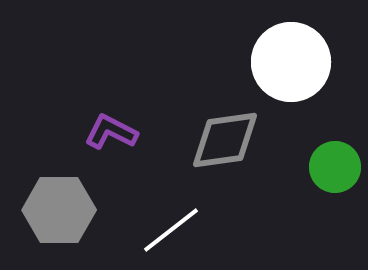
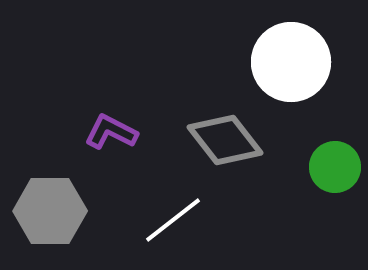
gray diamond: rotated 60 degrees clockwise
gray hexagon: moved 9 px left, 1 px down
white line: moved 2 px right, 10 px up
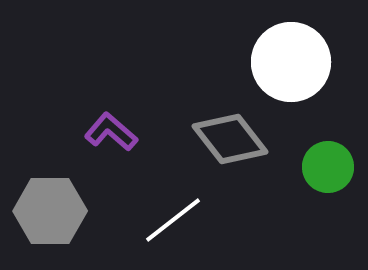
purple L-shape: rotated 14 degrees clockwise
gray diamond: moved 5 px right, 1 px up
green circle: moved 7 px left
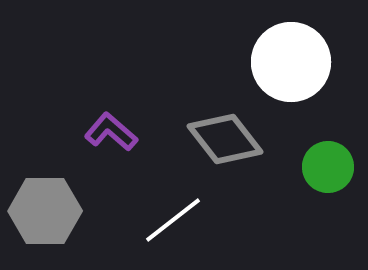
gray diamond: moved 5 px left
gray hexagon: moved 5 px left
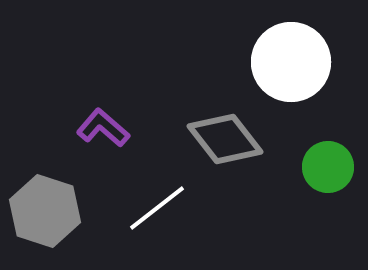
purple L-shape: moved 8 px left, 4 px up
gray hexagon: rotated 18 degrees clockwise
white line: moved 16 px left, 12 px up
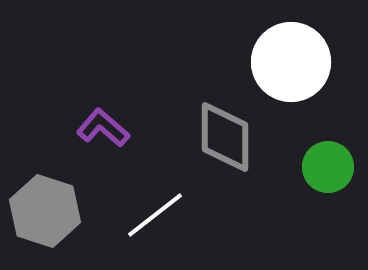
gray diamond: moved 2 px up; rotated 38 degrees clockwise
white line: moved 2 px left, 7 px down
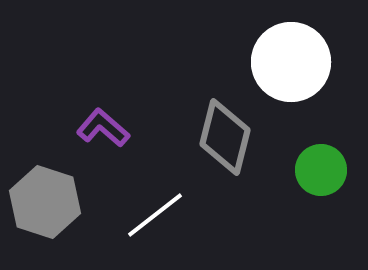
gray diamond: rotated 14 degrees clockwise
green circle: moved 7 px left, 3 px down
gray hexagon: moved 9 px up
